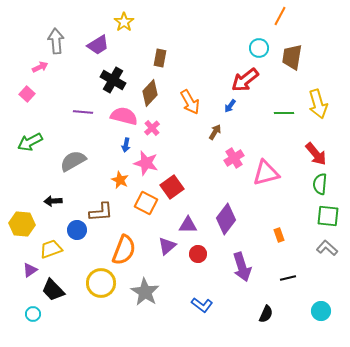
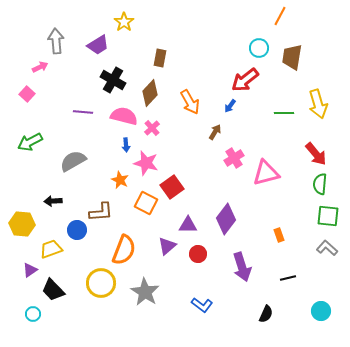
blue arrow at (126, 145): rotated 16 degrees counterclockwise
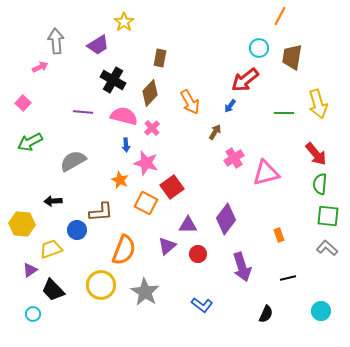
pink square at (27, 94): moved 4 px left, 9 px down
yellow circle at (101, 283): moved 2 px down
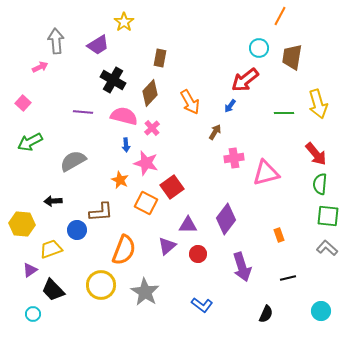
pink cross at (234, 158): rotated 24 degrees clockwise
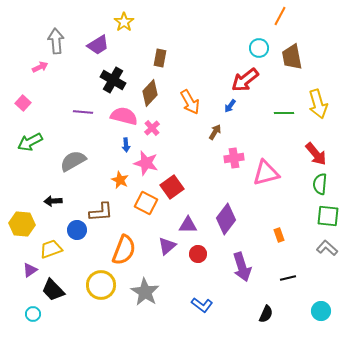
brown trapezoid at (292, 57): rotated 20 degrees counterclockwise
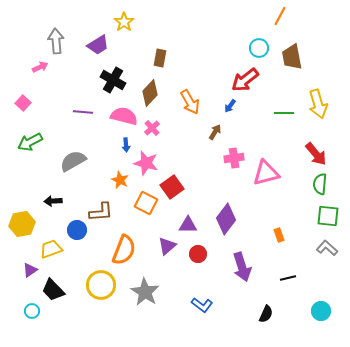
yellow hexagon at (22, 224): rotated 15 degrees counterclockwise
cyan circle at (33, 314): moved 1 px left, 3 px up
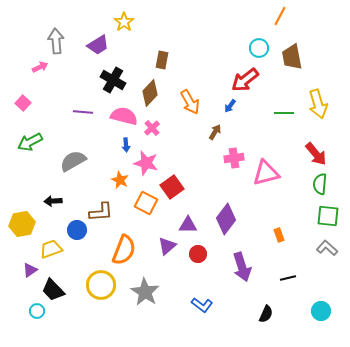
brown rectangle at (160, 58): moved 2 px right, 2 px down
cyan circle at (32, 311): moved 5 px right
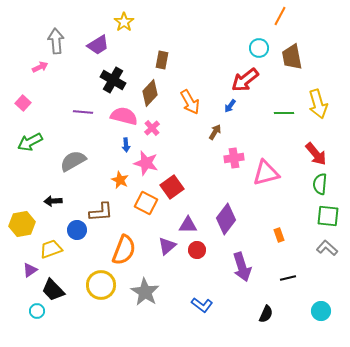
red circle at (198, 254): moved 1 px left, 4 px up
